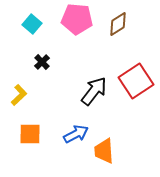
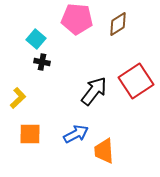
cyan square: moved 4 px right, 15 px down
black cross: rotated 35 degrees counterclockwise
yellow L-shape: moved 1 px left, 3 px down
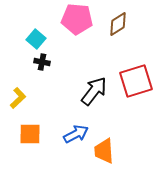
red square: rotated 16 degrees clockwise
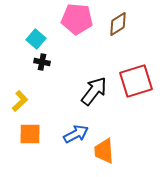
yellow L-shape: moved 2 px right, 3 px down
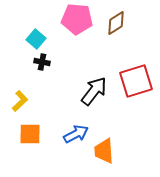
brown diamond: moved 2 px left, 1 px up
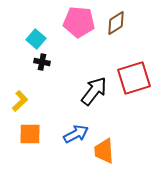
pink pentagon: moved 2 px right, 3 px down
red square: moved 2 px left, 3 px up
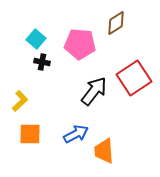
pink pentagon: moved 1 px right, 22 px down
red square: rotated 16 degrees counterclockwise
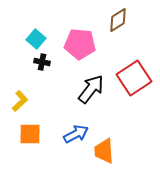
brown diamond: moved 2 px right, 3 px up
black arrow: moved 3 px left, 2 px up
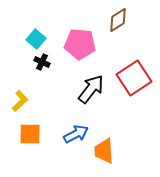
black cross: rotated 14 degrees clockwise
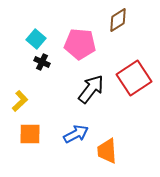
orange trapezoid: moved 3 px right
